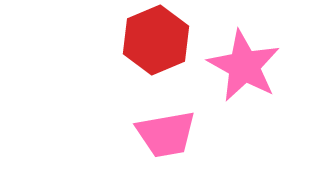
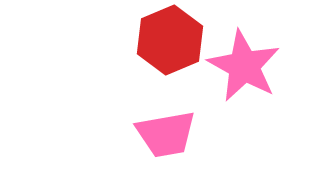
red hexagon: moved 14 px right
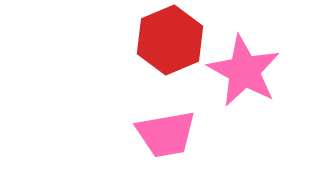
pink star: moved 5 px down
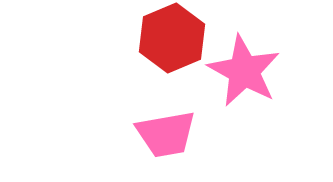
red hexagon: moved 2 px right, 2 px up
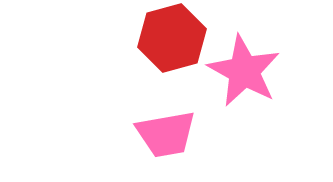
red hexagon: rotated 8 degrees clockwise
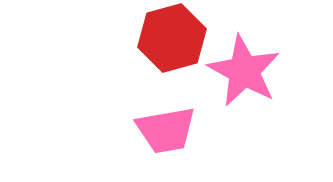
pink trapezoid: moved 4 px up
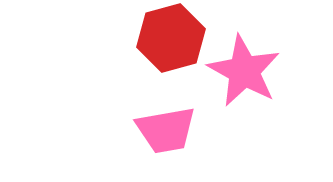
red hexagon: moved 1 px left
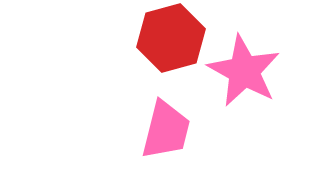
pink trapezoid: rotated 66 degrees counterclockwise
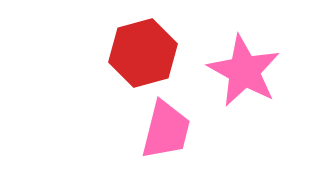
red hexagon: moved 28 px left, 15 px down
